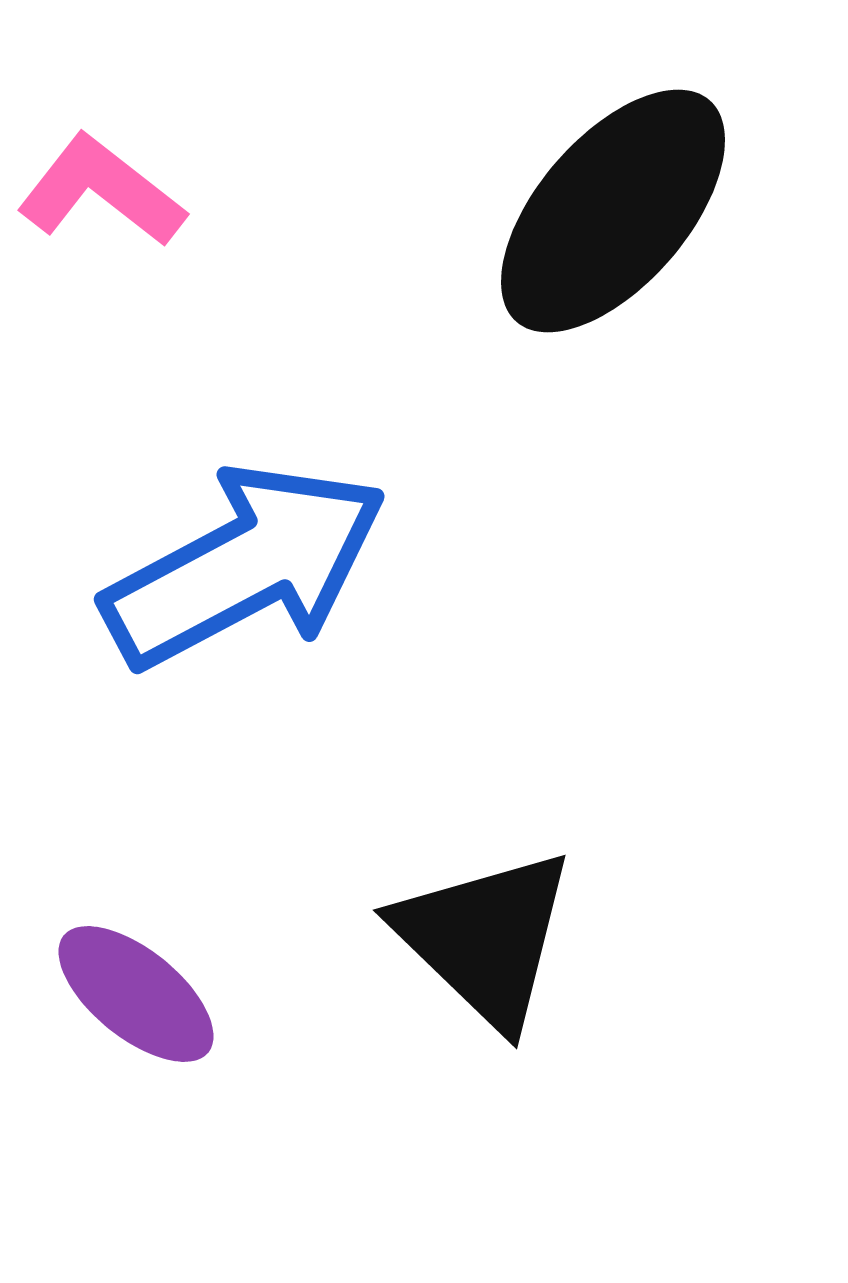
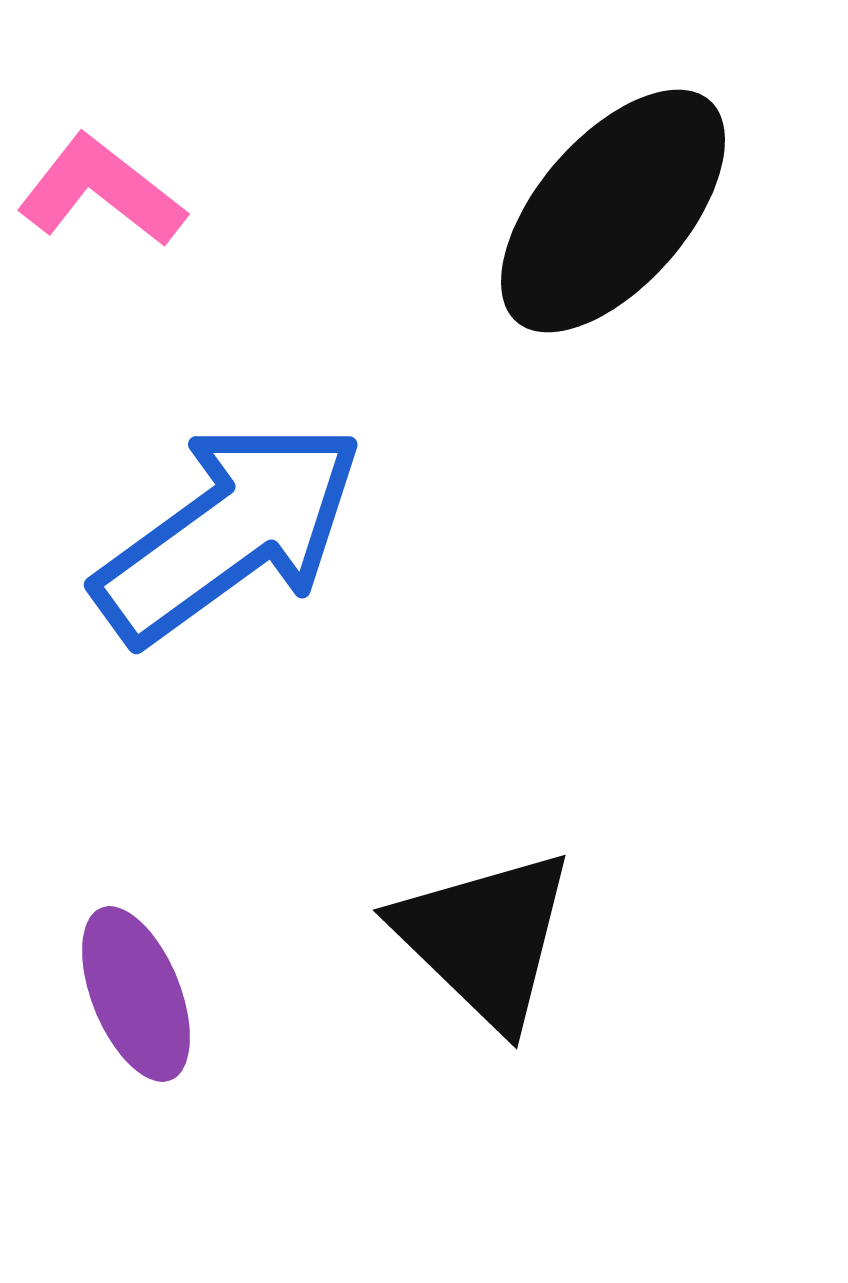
blue arrow: moved 16 px left, 34 px up; rotated 8 degrees counterclockwise
purple ellipse: rotated 29 degrees clockwise
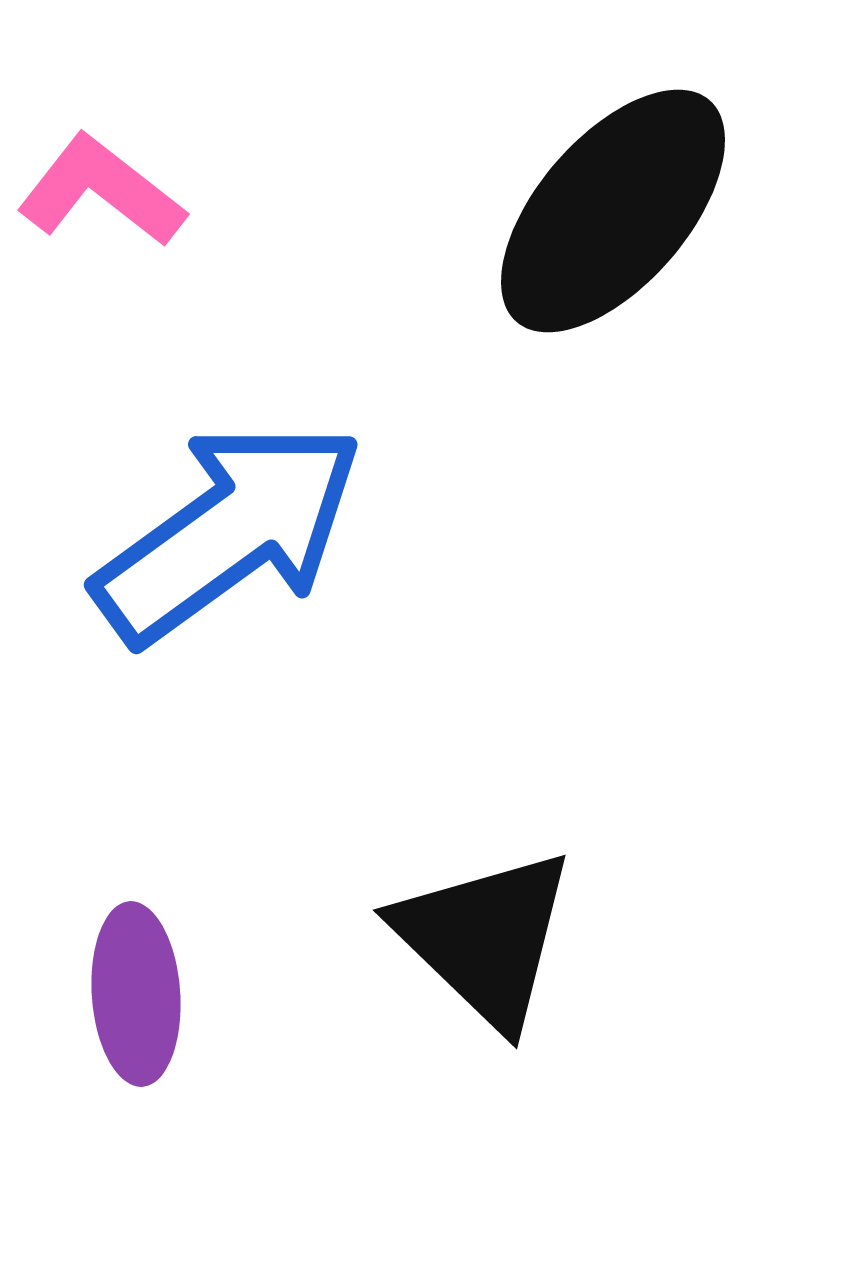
purple ellipse: rotated 18 degrees clockwise
